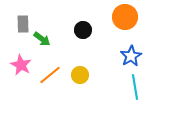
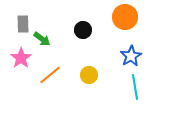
pink star: moved 7 px up; rotated 10 degrees clockwise
yellow circle: moved 9 px right
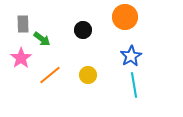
yellow circle: moved 1 px left
cyan line: moved 1 px left, 2 px up
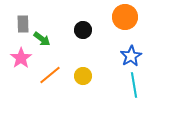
yellow circle: moved 5 px left, 1 px down
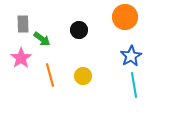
black circle: moved 4 px left
orange line: rotated 65 degrees counterclockwise
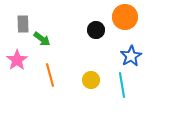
black circle: moved 17 px right
pink star: moved 4 px left, 2 px down
yellow circle: moved 8 px right, 4 px down
cyan line: moved 12 px left
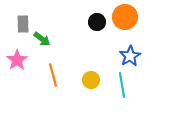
black circle: moved 1 px right, 8 px up
blue star: moved 1 px left
orange line: moved 3 px right
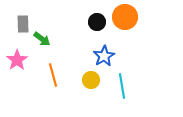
blue star: moved 26 px left
cyan line: moved 1 px down
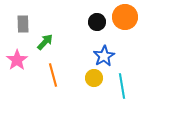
green arrow: moved 3 px right, 3 px down; rotated 84 degrees counterclockwise
yellow circle: moved 3 px right, 2 px up
